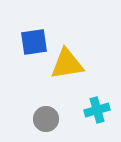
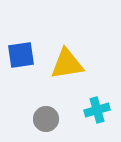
blue square: moved 13 px left, 13 px down
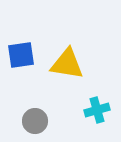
yellow triangle: rotated 18 degrees clockwise
gray circle: moved 11 px left, 2 px down
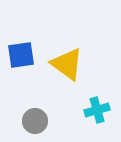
yellow triangle: rotated 27 degrees clockwise
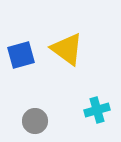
blue square: rotated 8 degrees counterclockwise
yellow triangle: moved 15 px up
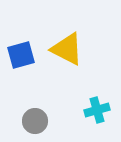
yellow triangle: rotated 9 degrees counterclockwise
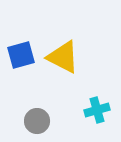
yellow triangle: moved 4 px left, 8 px down
gray circle: moved 2 px right
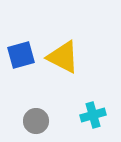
cyan cross: moved 4 px left, 5 px down
gray circle: moved 1 px left
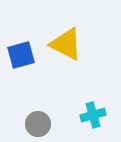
yellow triangle: moved 3 px right, 13 px up
gray circle: moved 2 px right, 3 px down
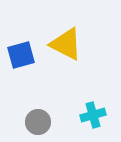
gray circle: moved 2 px up
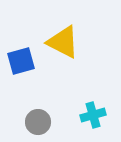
yellow triangle: moved 3 px left, 2 px up
blue square: moved 6 px down
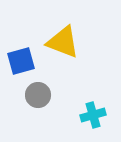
yellow triangle: rotated 6 degrees counterclockwise
gray circle: moved 27 px up
